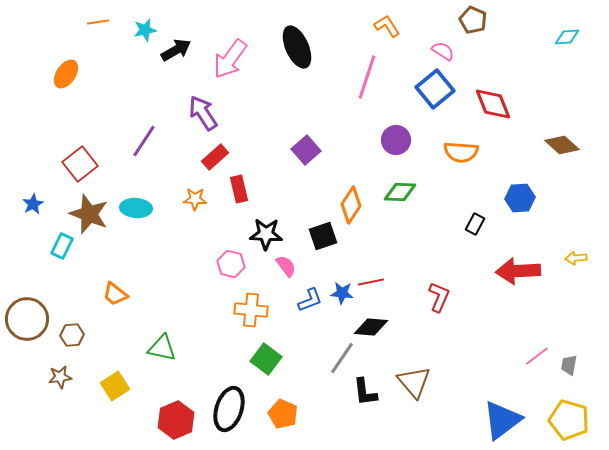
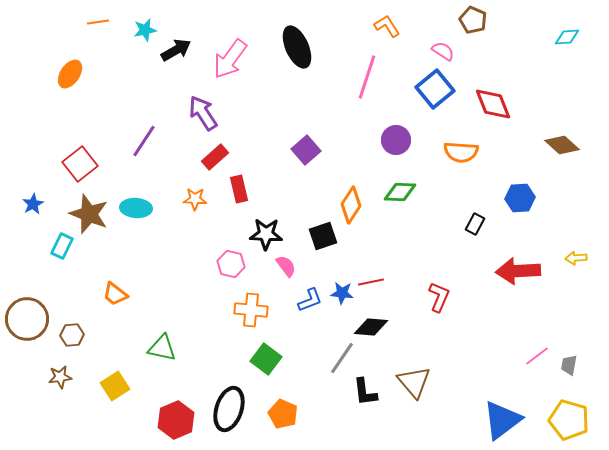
orange ellipse at (66, 74): moved 4 px right
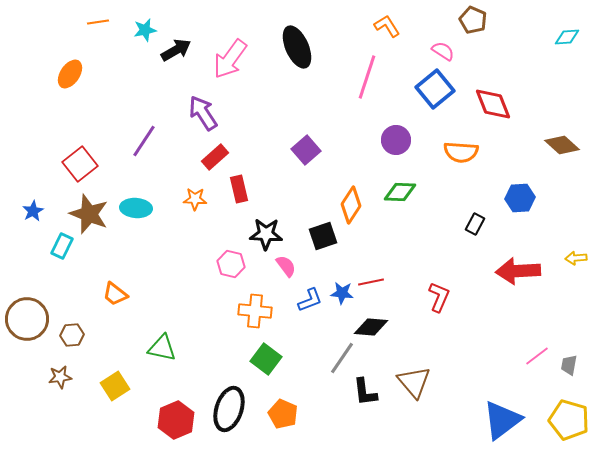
blue star at (33, 204): moved 7 px down
orange cross at (251, 310): moved 4 px right, 1 px down
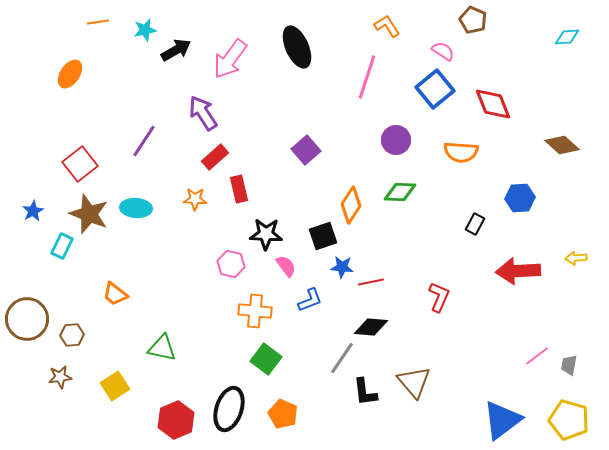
blue star at (342, 293): moved 26 px up
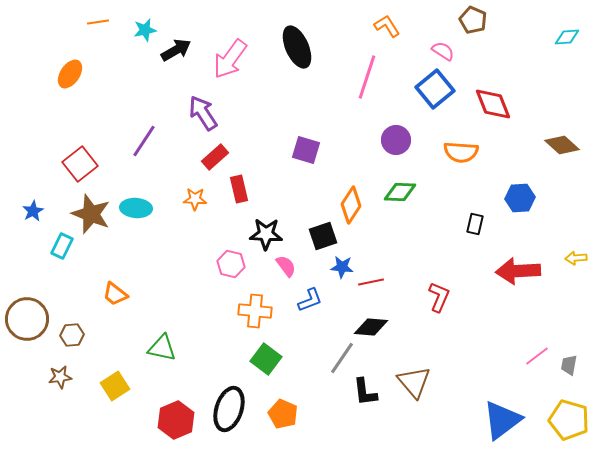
purple square at (306, 150): rotated 32 degrees counterclockwise
brown star at (89, 214): moved 2 px right
black rectangle at (475, 224): rotated 15 degrees counterclockwise
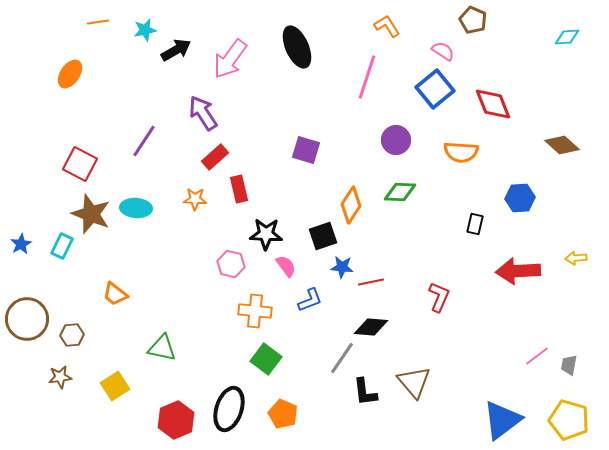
red square at (80, 164): rotated 24 degrees counterclockwise
blue star at (33, 211): moved 12 px left, 33 px down
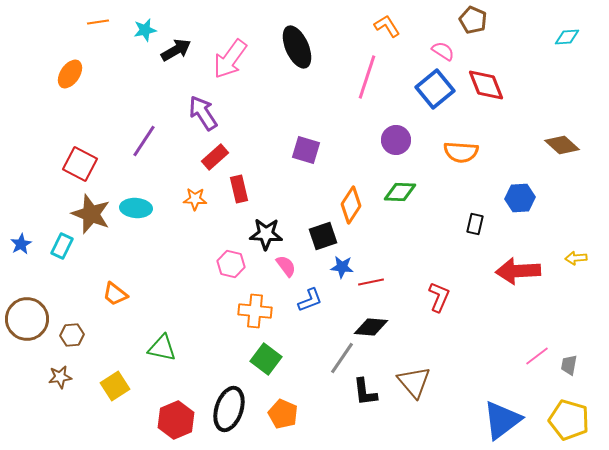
red diamond at (493, 104): moved 7 px left, 19 px up
